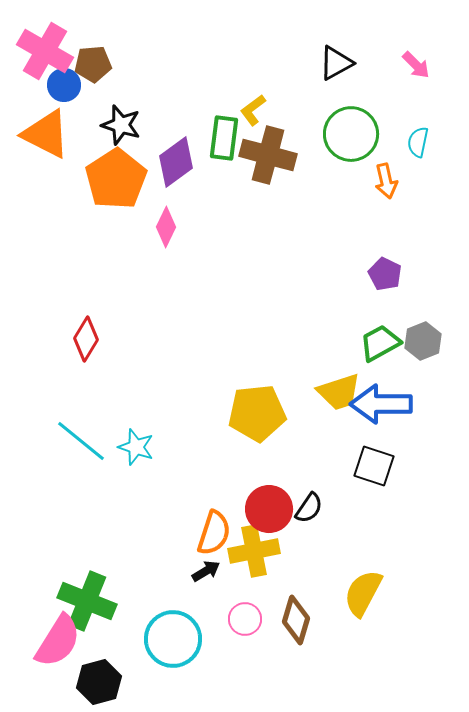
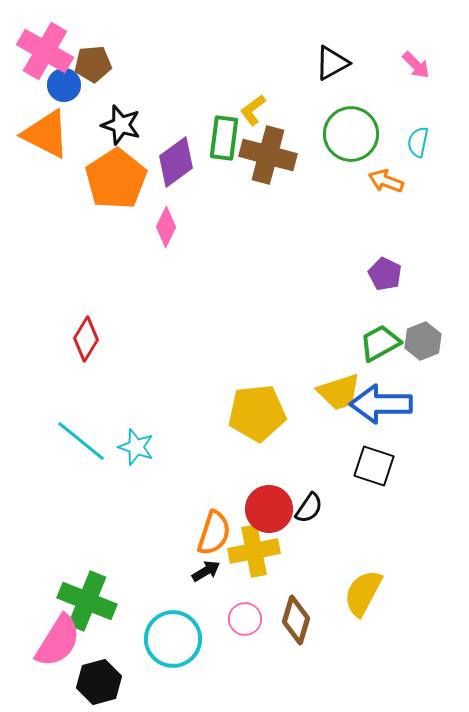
black triangle: moved 4 px left
orange arrow: rotated 124 degrees clockwise
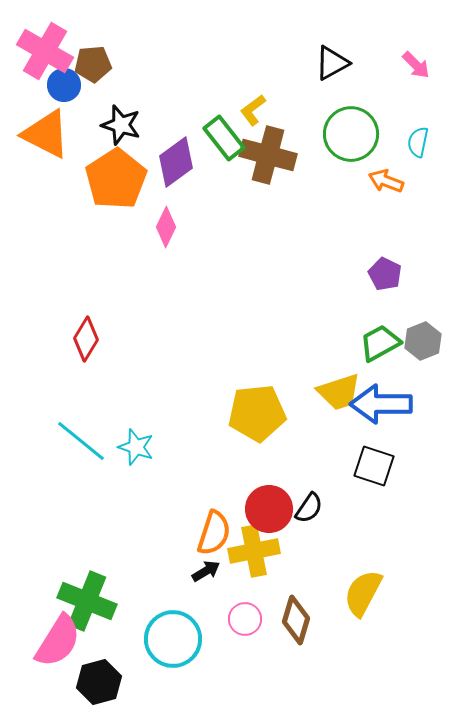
green rectangle: rotated 45 degrees counterclockwise
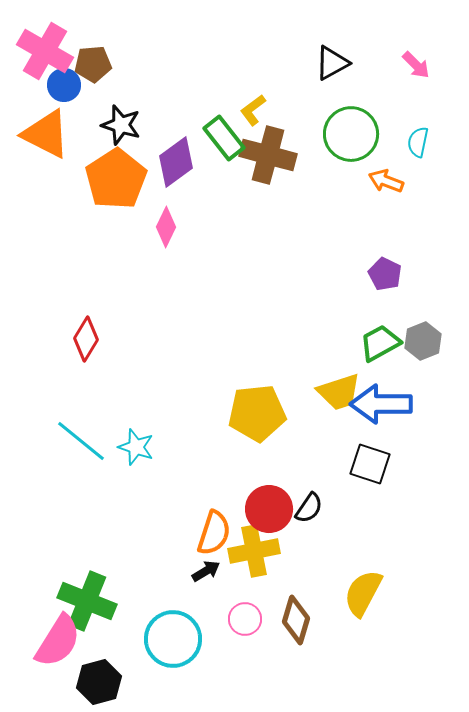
black square: moved 4 px left, 2 px up
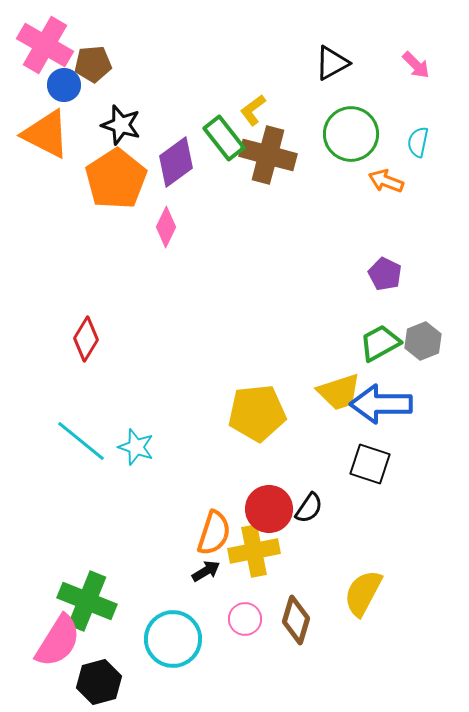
pink cross: moved 6 px up
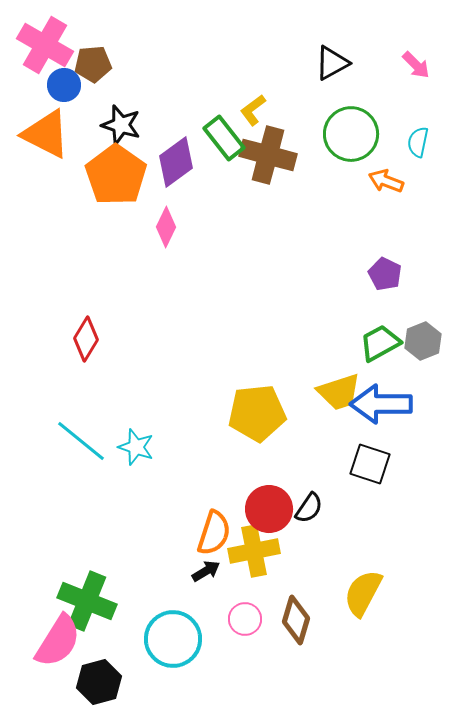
orange pentagon: moved 4 px up; rotated 4 degrees counterclockwise
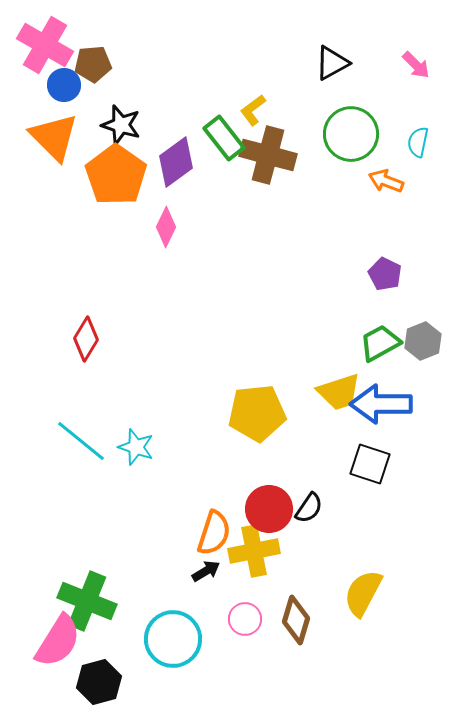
orange triangle: moved 8 px right, 3 px down; rotated 18 degrees clockwise
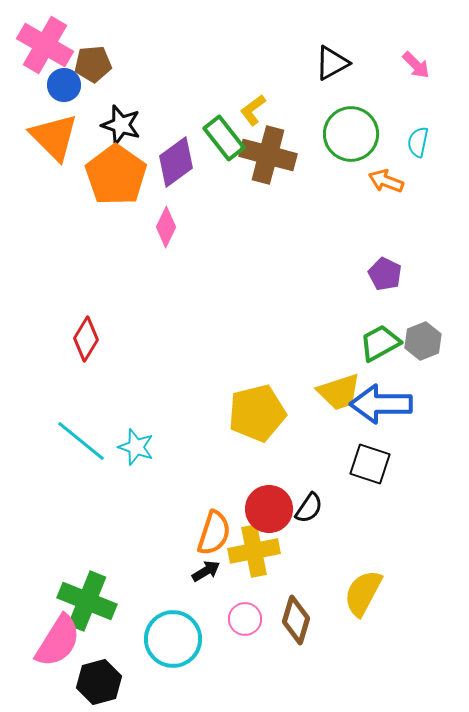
yellow pentagon: rotated 8 degrees counterclockwise
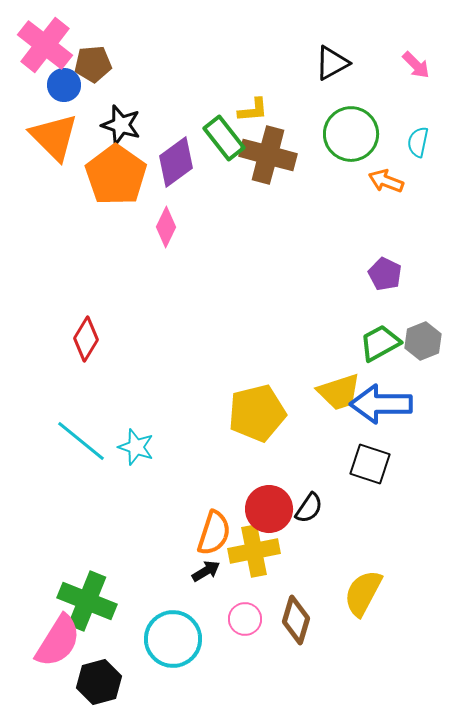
pink cross: rotated 8 degrees clockwise
yellow L-shape: rotated 148 degrees counterclockwise
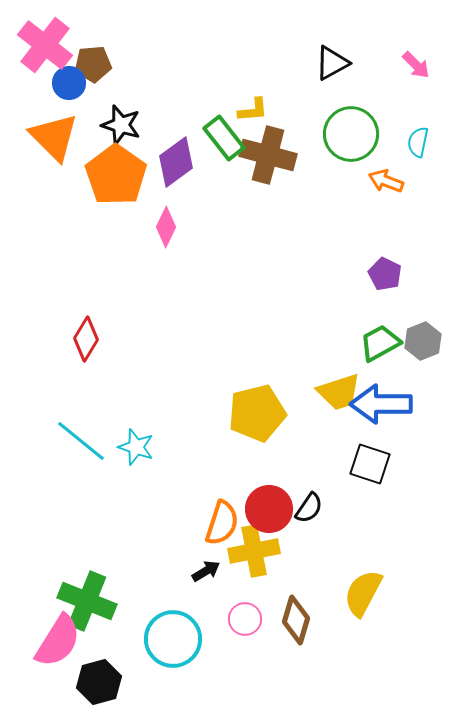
blue circle: moved 5 px right, 2 px up
orange semicircle: moved 8 px right, 10 px up
